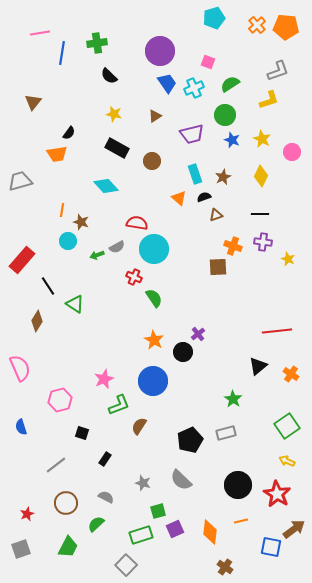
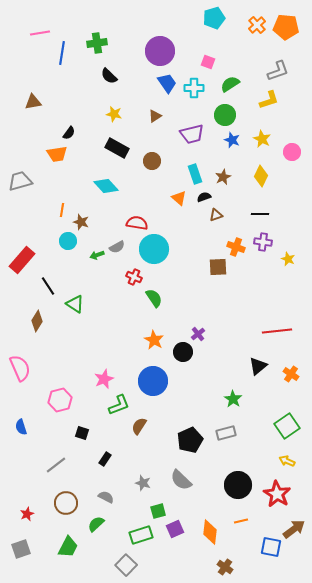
cyan cross at (194, 88): rotated 24 degrees clockwise
brown triangle at (33, 102): rotated 42 degrees clockwise
orange cross at (233, 246): moved 3 px right, 1 px down
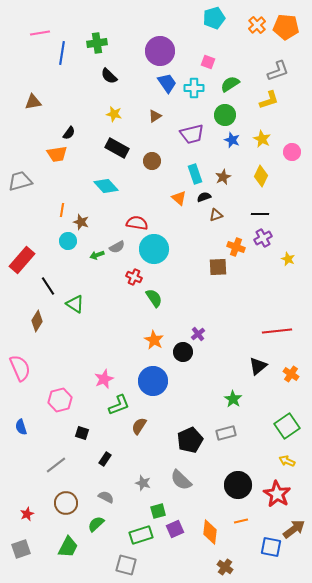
purple cross at (263, 242): moved 4 px up; rotated 36 degrees counterclockwise
gray square at (126, 565): rotated 30 degrees counterclockwise
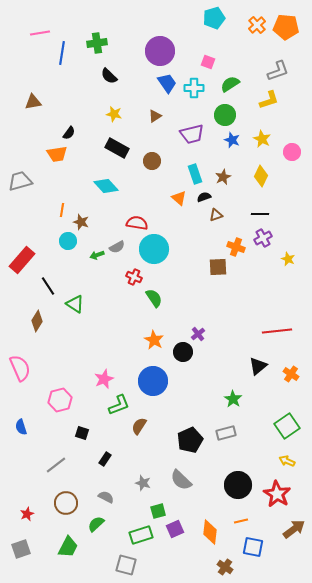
blue square at (271, 547): moved 18 px left
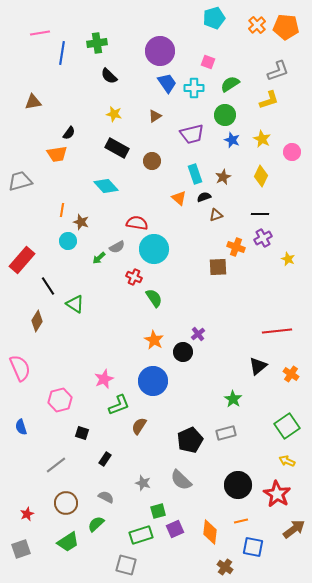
green arrow at (97, 255): moved 2 px right, 3 px down; rotated 24 degrees counterclockwise
green trapezoid at (68, 547): moved 5 px up; rotated 30 degrees clockwise
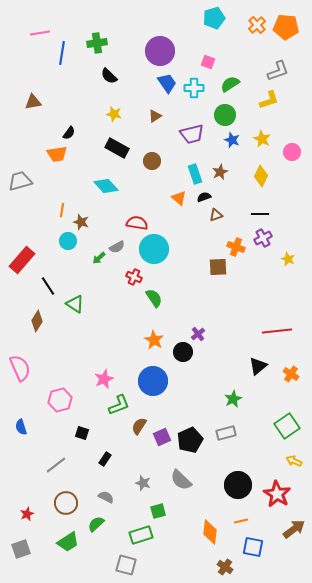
brown star at (223, 177): moved 3 px left, 5 px up
green star at (233, 399): rotated 12 degrees clockwise
yellow arrow at (287, 461): moved 7 px right
purple square at (175, 529): moved 13 px left, 92 px up
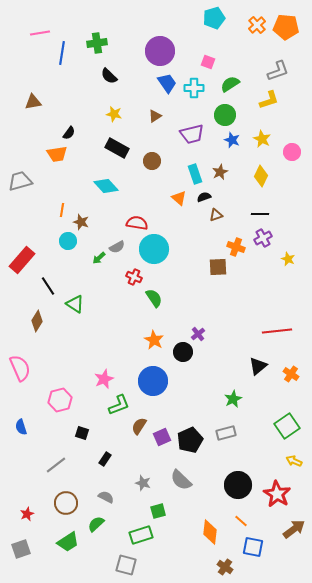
orange line at (241, 521): rotated 56 degrees clockwise
